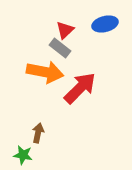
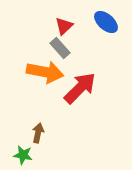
blue ellipse: moved 1 px right, 2 px up; rotated 55 degrees clockwise
red triangle: moved 1 px left, 4 px up
gray rectangle: rotated 10 degrees clockwise
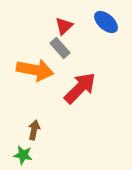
orange arrow: moved 10 px left, 2 px up
brown arrow: moved 4 px left, 3 px up
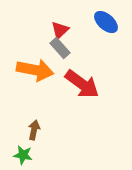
red triangle: moved 4 px left, 4 px down
red arrow: moved 2 px right, 4 px up; rotated 81 degrees clockwise
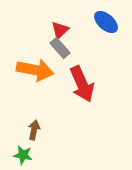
red arrow: rotated 30 degrees clockwise
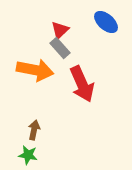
green star: moved 5 px right
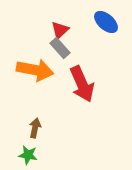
brown arrow: moved 1 px right, 2 px up
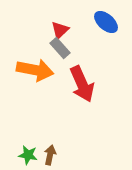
brown arrow: moved 15 px right, 27 px down
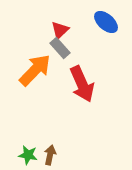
orange arrow: rotated 57 degrees counterclockwise
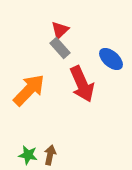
blue ellipse: moved 5 px right, 37 px down
orange arrow: moved 6 px left, 20 px down
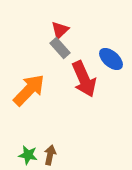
red arrow: moved 2 px right, 5 px up
